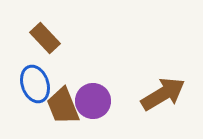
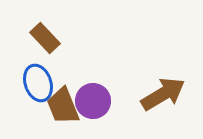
blue ellipse: moved 3 px right, 1 px up
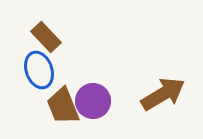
brown rectangle: moved 1 px right, 1 px up
blue ellipse: moved 1 px right, 13 px up
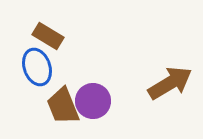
brown rectangle: moved 2 px right, 1 px up; rotated 16 degrees counterclockwise
blue ellipse: moved 2 px left, 3 px up
brown arrow: moved 7 px right, 11 px up
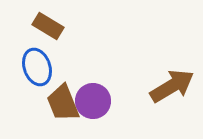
brown rectangle: moved 10 px up
brown arrow: moved 2 px right, 3 px down
brown trapezoid: moved 3 px up
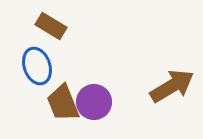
brown rectangle: moved 3 px right
blue ellipse: moved 1 px up
purple circle: moved 1 px right, 1 px down
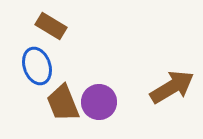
brown arrow: moved 1 px down
purple circle: moved 5 px right
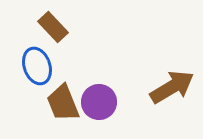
brown rectangle: moved 2 px right, 1 px down; rotated 16 degrees clockwise
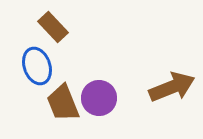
brown arrow: rotated 9 degrees clockwise
purple circle: moved 4 px up
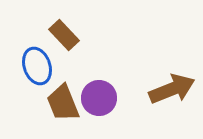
brown rectangle: moved 11 px right, 8 px down
brown arrow: moved 2 px down
